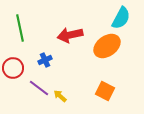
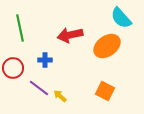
cyan semicircle: rotated 110 degrees clockwise
blue cross: rotated 24 degrees clockwise
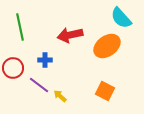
green line: moved 1 px up
purple line: moved 3 px up
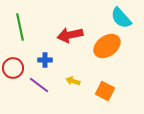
yellow arrow: moved 13 px right, 15 px up; rotated 24 degrees counterclockwise
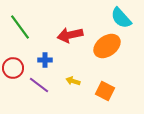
green line: rotated 24 degrees counterclockwise
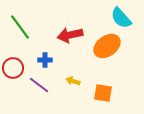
orange square: moved 2 px left, 2 px down; rotated 18 degrees counterclockwise
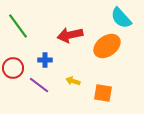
green line: moved 2 px left, 1 px up
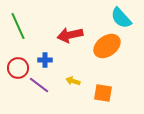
green line: rotated 12 degrees clockwise
red circle: moved 5 px right
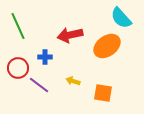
blue cross: moved 3 px up
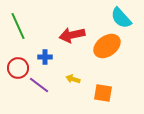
red arrow: moved 2 px right
yellow arrow: moved 2 px up
